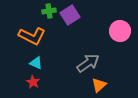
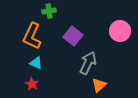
purple square: moved 3 px right, 21 px down; rotated 18 degrees counterclockwise
orange L-shape: rotated 88 degrees clockwise
gray arrow: rotated 30 degrees counterclockwise
red star: moved 1 px left, 2 px down
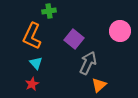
purple square: moved 1 px right, 3 px down
cyan triangle: rotated 24 degrees clockwise
red star: rotated 16 degrees clockwise
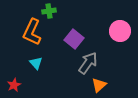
orange L-shape: moved 4 px up
gray arrow: rotated 10 degrees clockwise
red star: moved 18 px left, 1 px down
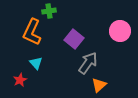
red star: moved 6 px right, 5 px up
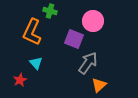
green cross: moved 1 px right; rotated 24 degrees clockwise
pink circle: moved 27 px left, 10 px up
purple square: rotated 18 degrees counterclockwise
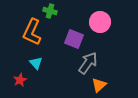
pink circle: moved 7 px right, 1 px down
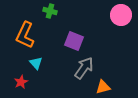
pink circle: moved 21 px right, 7 px up
orange L-shape: moved 7 px left, 3 px down
purple square: moved 2 px down
gray arrow: moved 4 px left, 5 px down
red star: moved 1 px right, 2 px down
orange triangle: moved 4 px right, 2 px down; rotated 28 degrees clockwise
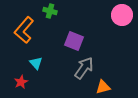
pink circle: moved 1 px right
orange L-shape: moved 1 px left, 5 px up; rotated 16 degrees clockwise
